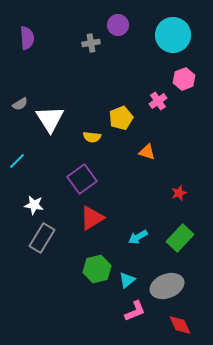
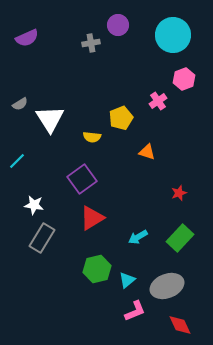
purple semicircle: rotated 70 degrees clockwise
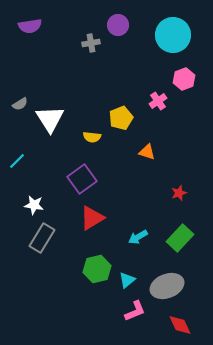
purple semicircle: moved 3 px right, 12 px up; rotated 15 degrees clockwise
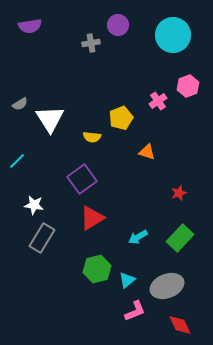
pink hexagon: moved 4 px right, 7 px down
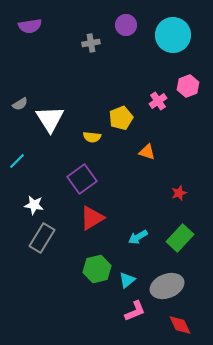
purple circle: moved 8 px right
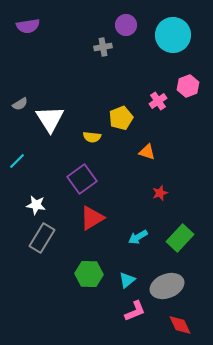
purple semicircle: moved 2 px left
gray cross: moved 12 px right, 4 px down
red star: moved 19 px left
white star: moved 2 px right
green hexagon: moved 8 px left, 5 px down; rotated 16 degrees clockwise
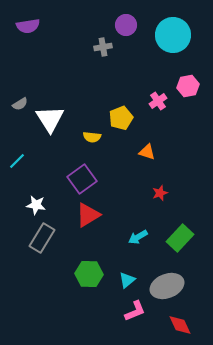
pink hexagon: rotated 10 degrees clockwise
red triangle: moved 4 px left, 3 px up
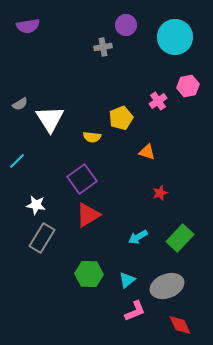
cyan circle: moved 2 px right, 2 px down
